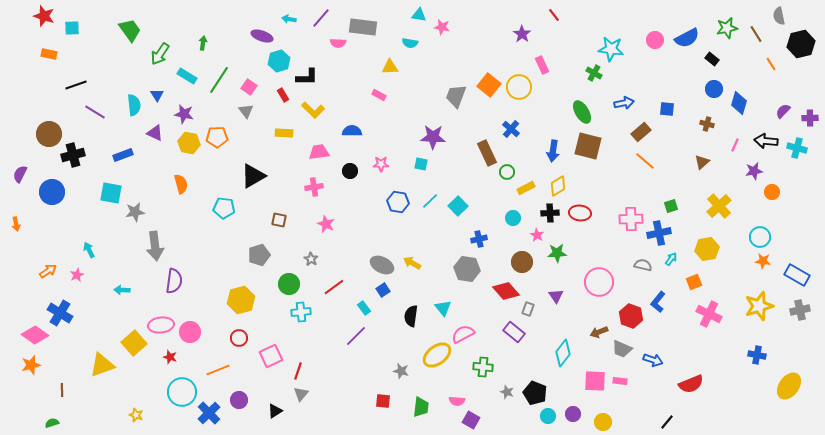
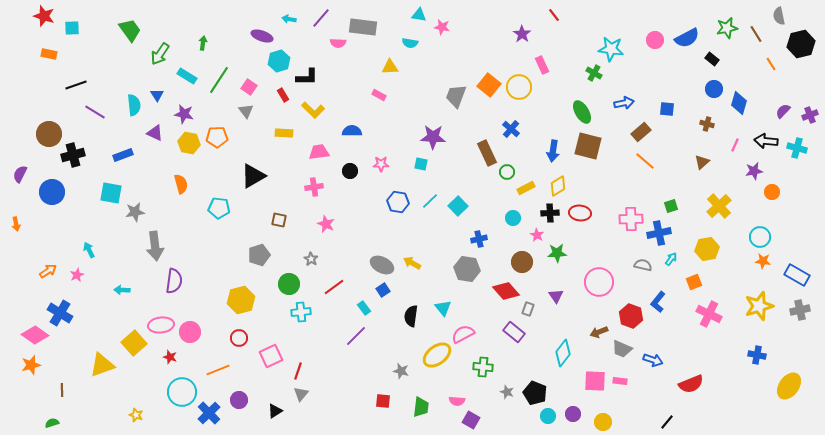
purple cross at (810, 118): moved 3 px up; rotated 21 degrees counterclockwise
cyan pentagon at (224, 208): moved 5 px left
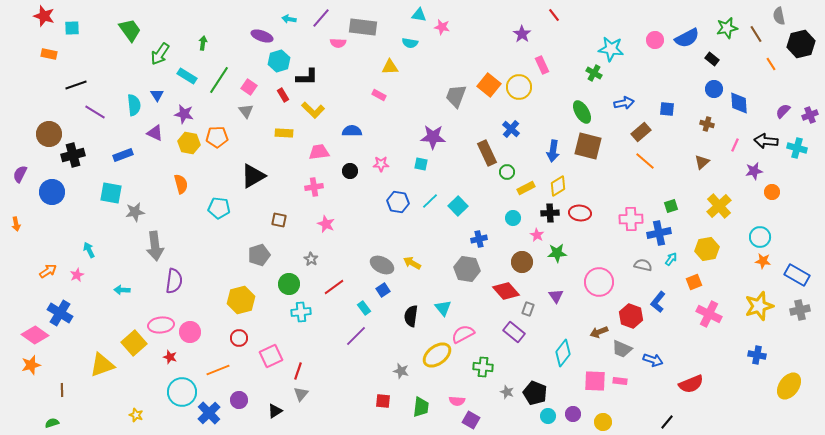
blue diamond at (739, 103): rotated 20 degrees counterclockwise
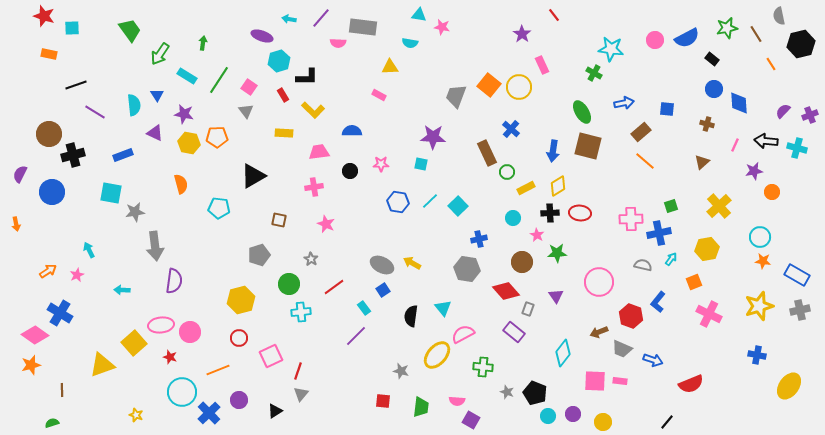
yellow ellipse at (437, 355): rotated 12 degrees counterclockwise
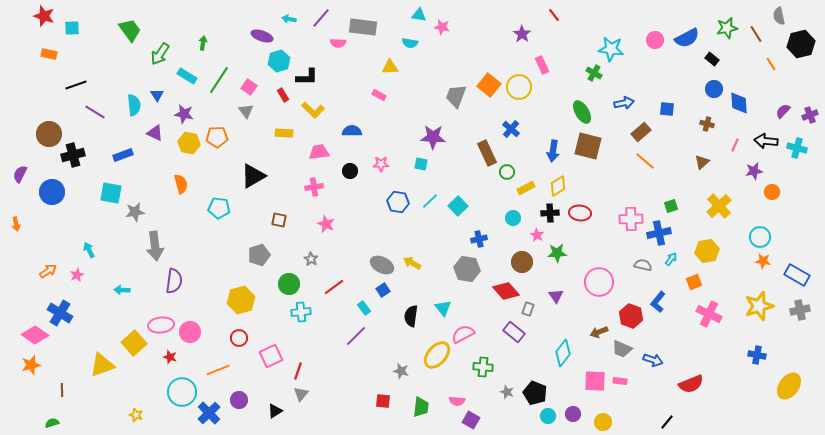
yellow hexagon at (707, 249): moved 2 px down
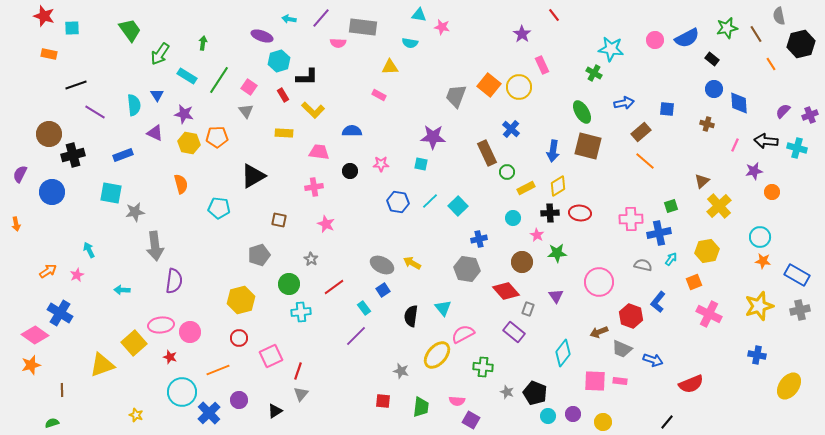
pink trapezoid at (319, 152): rotated 15 degrees clockwise
brown triangle at (702, 162): moved 19 px down
